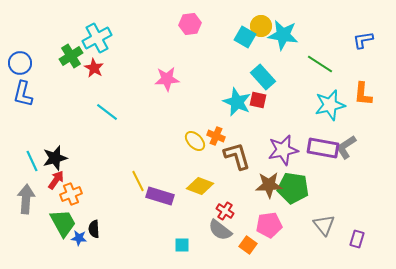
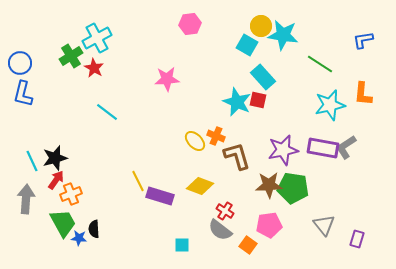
cyan square at (245, 37): moved 2 px right, 8 px down
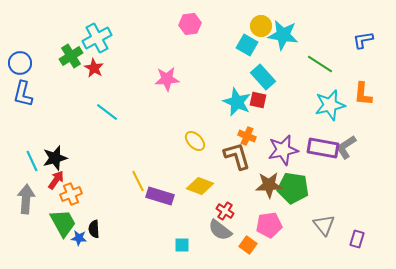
orange cross at (216, 136): moved 31 px right
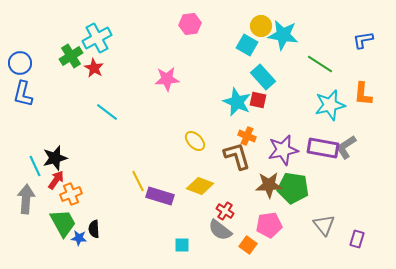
cyan line at (32, 161): moved 3 px right, 5 px down
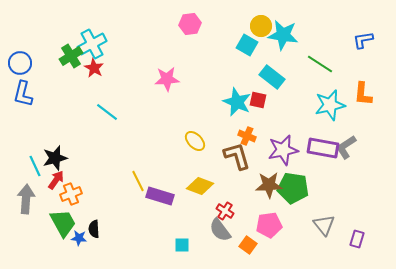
cyan cross at (97, 38): moved 5 px left, 6 px down
cyan rectangle at (263, 77): moved 9 px right; rotated 10 degrees counterclockwise
gray semicircle at (220, 230): rotated 15 degrees clockwise
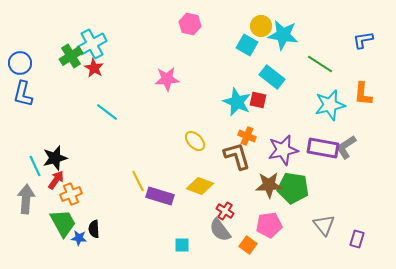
pink hexagon at (190, 24): rotated 20 degrees clockwise
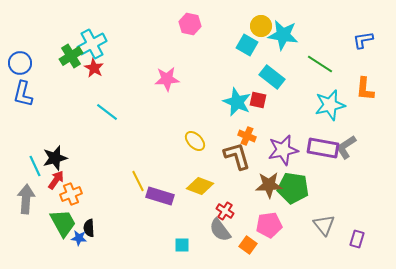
orange L-shape at (363, 94): moved 2 px right, 5 px up
black semicircle at (94, 229): moved 5 px left, 1 px up
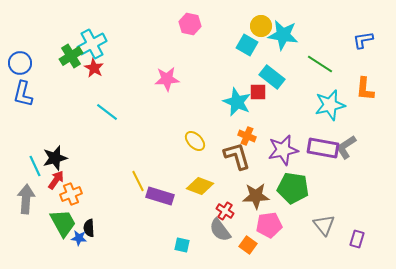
red square at (258, 100): moved 8 px up; rotated 12 degrees counterclockwise
brown star at (269, 185): moved 13 px left, 11 px down
cyan square at (182, 245): rotated 14 degrees clockwise
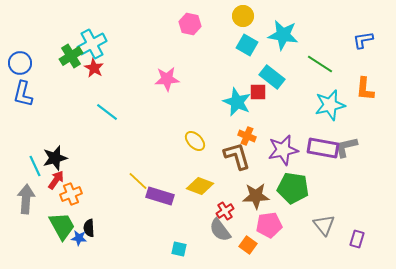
yellow circle at (261, 26): moved 18 px left, 10 px up
gray L-shape at (346, 147): rotated 20 degrees clockwise
yellow line at (138, 181): rotated 20 degrees counterclockwise
red cross at (225, 211): rotated 24 degrees clockwise
green trapezoid at (63, 223): moved 1 px left, 3 px down
cyan square at (182, 245): moved 3 px left, 4 px down
